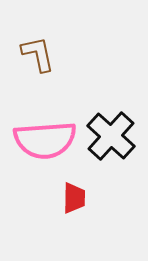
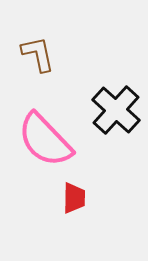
black cross: moved 5 px right, 26 px up
pink semicircle: rotated 50 degrees clockwise
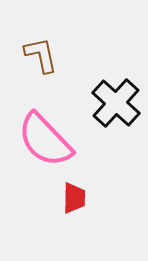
brown L-shape: moved 3 px right, 1 px down
black cross: moved 7 px up
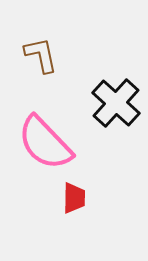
pink semicircle: moved 3 px down
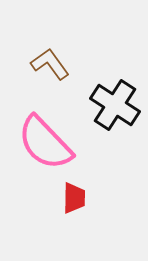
brown L-shape: moved 9 px right, 9 px down; rotated 24 degrees counterclockwise
black cross: moved 1 px left, 2 px down; rotated 9 degrees counterclockwise
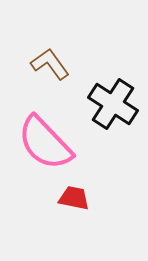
black cross: moved 2 px left, 1 px up
red trapezoid: rotated 80 degrees counterclockwise
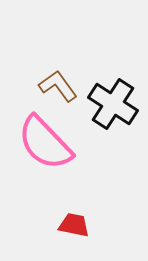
brown L-shape: moved 8 px right, 22 px down
red trapezoid: moved 27 px down
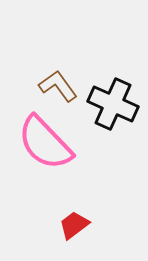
black cross: rotated 9 degrees counterclockwise
red trapezoid: rotated 48 degrees counterclockwise
